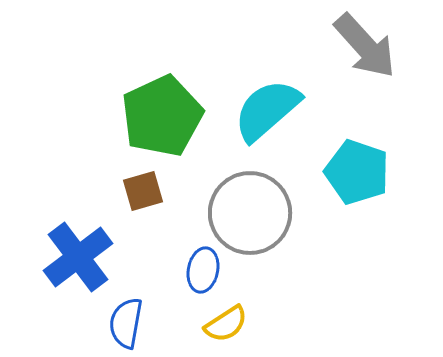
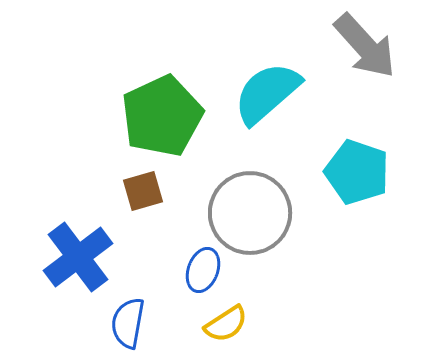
cyan semicircle: moved 17 px up
blue ellipse: rotated 9 degrees clockwise
blue semicircle: moved 2 px right
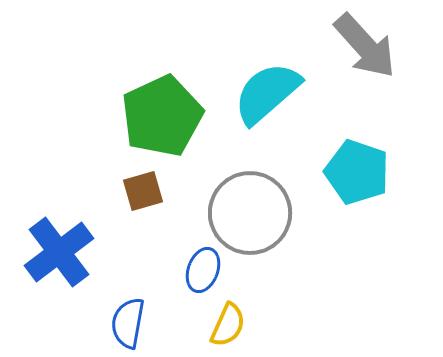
blue cross: moved 19 px left, 5 px up
yellow semicircle: moved 2 px right, 1 px down; rotated 33 degrees counterclockwise
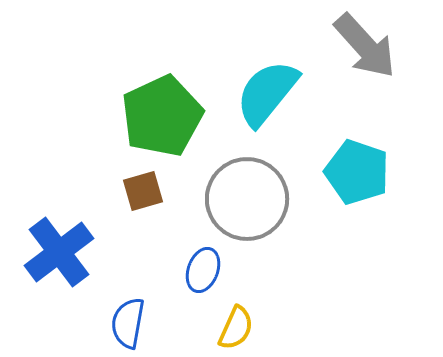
cyan semicircle: rotated 10 degrees counterclockwise
gray circle: moved 3 px left, 14 px up
yellow semicircle: moved 8 px right, 3 px down
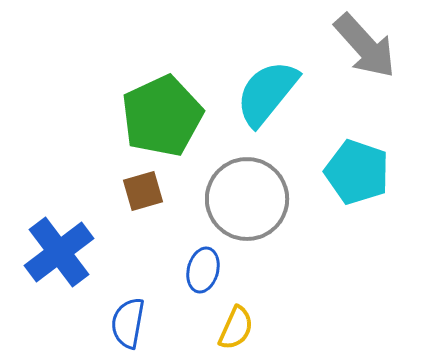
blue ellipse: rotated 6 degrees counterclockwise
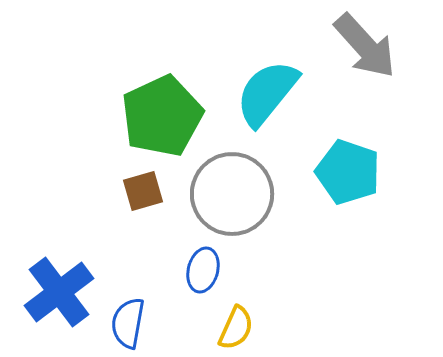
cyan pentagon: moved 9 px left
gray circle: moved 15 px left, 5 px up
blue cross: moved 40 px down
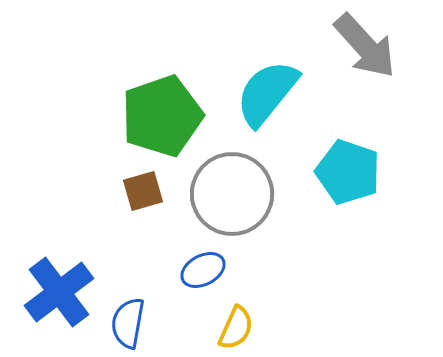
green pentagon: rotated 6 degrees clockwise
blue ellipse: rotated 48 degrees clockwise
